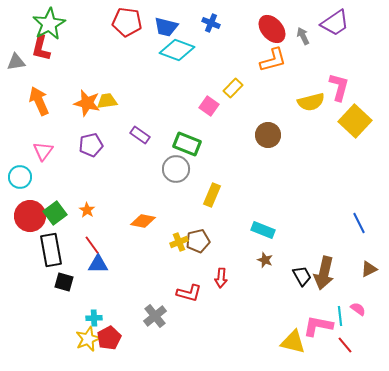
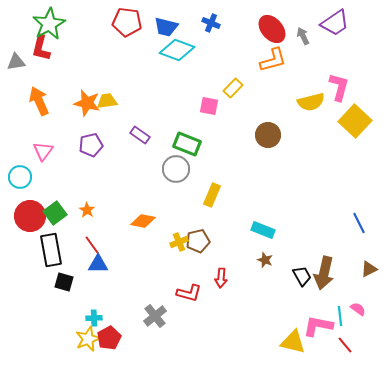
pink square at (209, 106): rotated 24 degrees counterclockwise
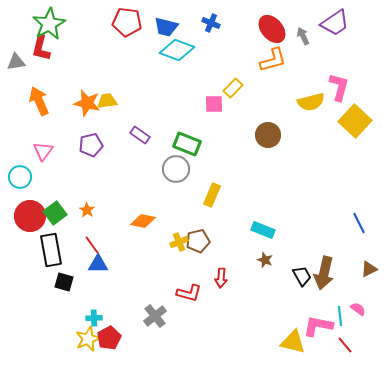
pink square at (209, 106): moved 5 px right, 2 px up; rotated 12 degrees counterclockwise
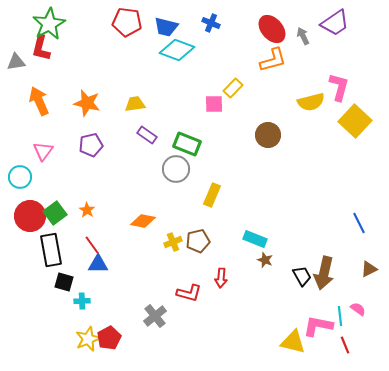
yellow trapezoid at (107, 101): moved 28 px right, 3 px down
purple rectangle at (140, 135): moved 7 px right
cyan rectangle at (263, 230): moved 8 px left, 9 px down
yellow cross at (179, 242): moved 6 px left
cyan cross at (94, 318): moved 12 px left, 17 px up
red line at (345, 345): rotated 18 degrees clockwise
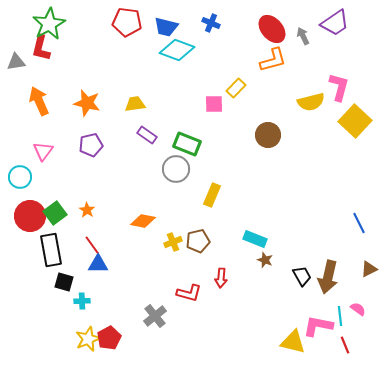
yellow rectangle at (233, 88): moved 3 px right
brown arrow at (324, 273): moved 4 px right, 4 px down
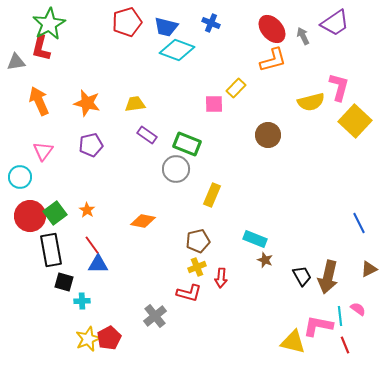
red pentagon at (127, 22): rotated 24 degrees counterclockwise
yellow cross at (173, 242): moved 24 px right, 25 px down
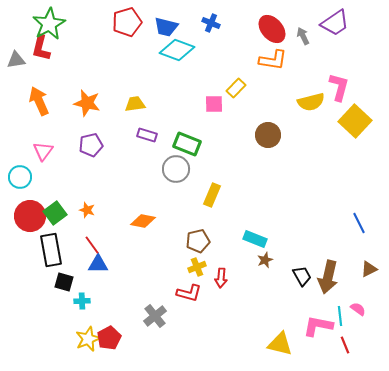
orange L-shape at (273, 60): rotated 24 degrees clockwise
gray triangle at (16, 62): moved 2 px up
purple rectangle at (147, 135): rotated 18 degrees counterclockwise
orange star at (87, 210): rotated 14 degrees counterclockwise
brown star at (265, 260): rotated 28 degrees clockwise
yellow triangle at (293, 342): moved 13 px left, 2 px down
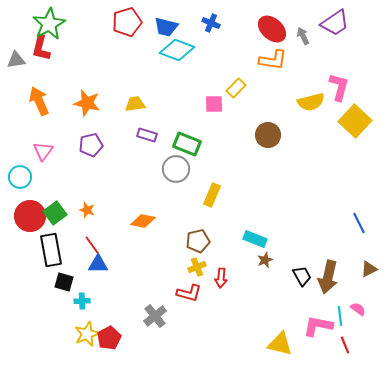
red ellipse at (272, 29): rotated 8 degrees counterclockwise
yellow star at (88, 339): moved 1 px left, 5 px up
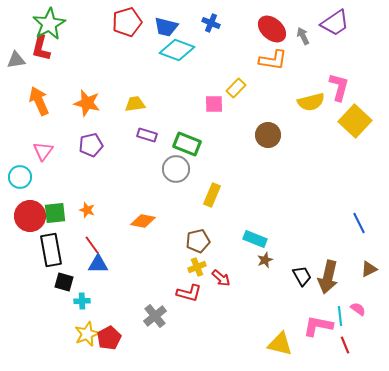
green square at (55, 213): rotated 30 degrees clockwise
red arrow at (221, 278): rotated 54 degrees counterclockwise
